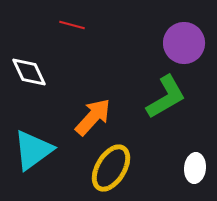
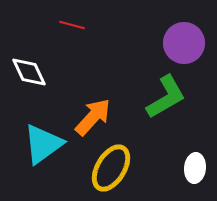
cyan triangle: moved 10 px right, 6 px up
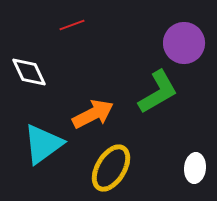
red line: rotated 35 degrees counterclockwise
green L-shape: moved 8 px left, 5 px up
orange arrow: moved 3 px up; rotated 21 degrees clockwise
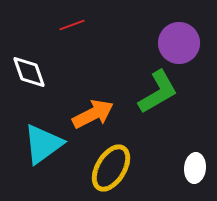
purple circle: moved 5 px left
white diamond: rotated 6 degrees clockwise
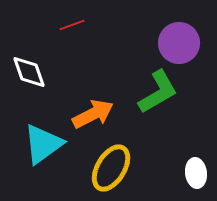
white ellipse: moved 1 px right, 5 px down; rotated 12 degrees counterclockwise
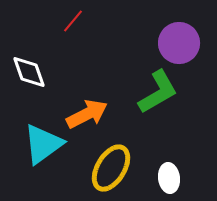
red line: moved 1 px right, 4 px up; rotated 30 degrees counterclockwise
orange arrow: moved 6 px left
white ellipse: moved 27 px left, 5 px down
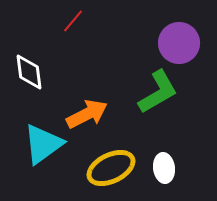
white diamond: rotated 12 degrees clockwise
yellow ellipse: rotated 33 degrees clockwise
white ellipse: moved 5 px left, 10 px up
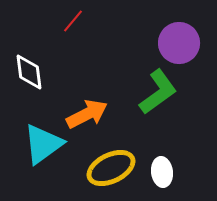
green L-shape: rotated 6 degrees counterclockwise
white ellipse: moved 2 px left, 4 px down
